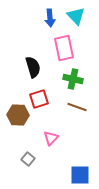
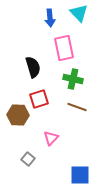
cyan triangle: moved 3 px right, 3 px up
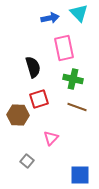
blue arrow: rotated 96 degrees counterclockwise
gray square: moved 1 px left, 2 px down
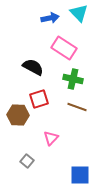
pink rectangle: rotated 45 degrees counterclockwise
black semicircle: rotated 45 degrees counterclockwise
